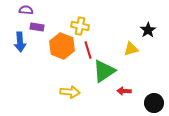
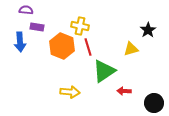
red line: moved 3 px up
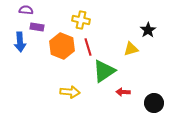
yellow cross: moved 1 px right, 6 px up
red arrow: moved 1 px left, 1 px down
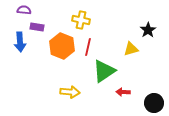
purple semicircle: moved 2 px left
red line: rotated 30 degrees clockwise
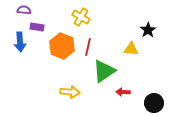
yellow cross: moved 3 px up; rotated 18 degrees clockwise
yellow triangle: rotated 21 degrees clockwise
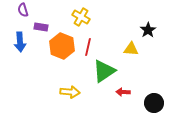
purple semicircle: moved 1 px left; rotated 112 degrees counterclockwise
purple rectangle: moved 4 px right
